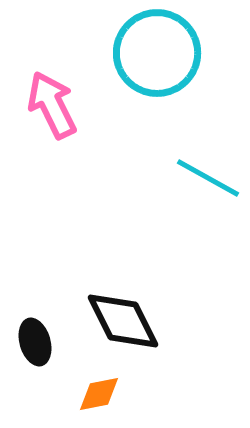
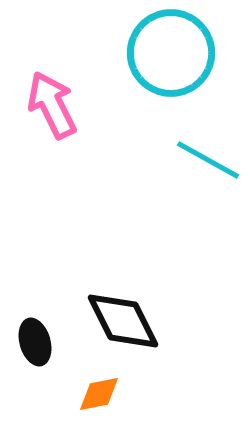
cyan circle: moved 14 px right
cyan line: moved 18 px up
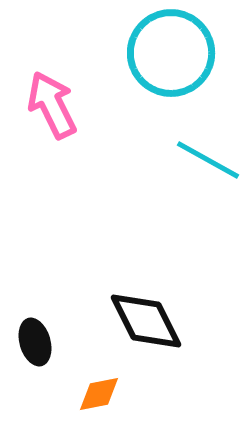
black diamond: moved 23 px right
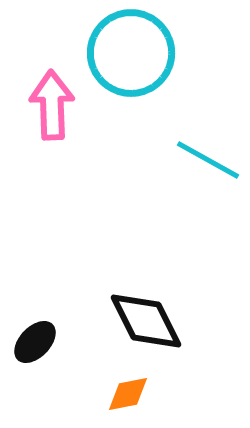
cyan circle: moved 40 px left
pink arrow: rotated 24 degrees clockwise
black ellipse: rotated 60 degrees clockwise
orange diamond: moved 29 px right
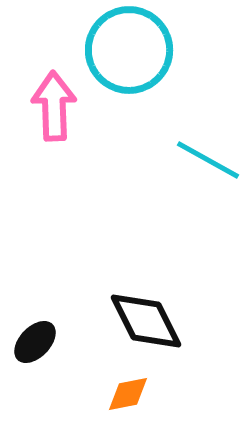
cyan circle: moved 2 px left, 3 px up
pink arrow: moved 2 px right, 1 px down
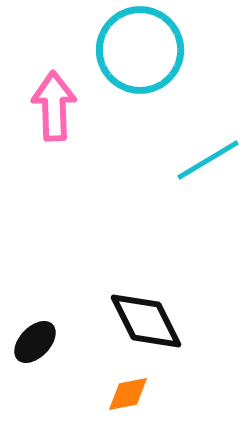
cyan circle: moved 11 px right
cyan line: rotated 60 degrees counterclockwise
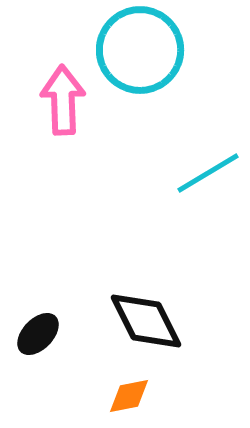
pink arrow: moved 9 px right, 6 px up
cyan line: moved 13 px down
black ellipse: moved 3 px right, 8 px up
orange diamond: moved 1 px right, 2 px down
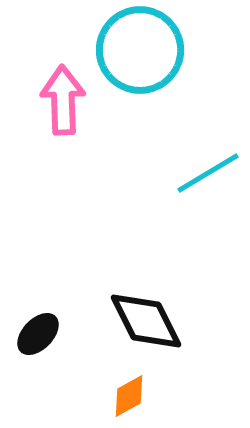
orange diamond: rotated 18 degrees counterclockwise
